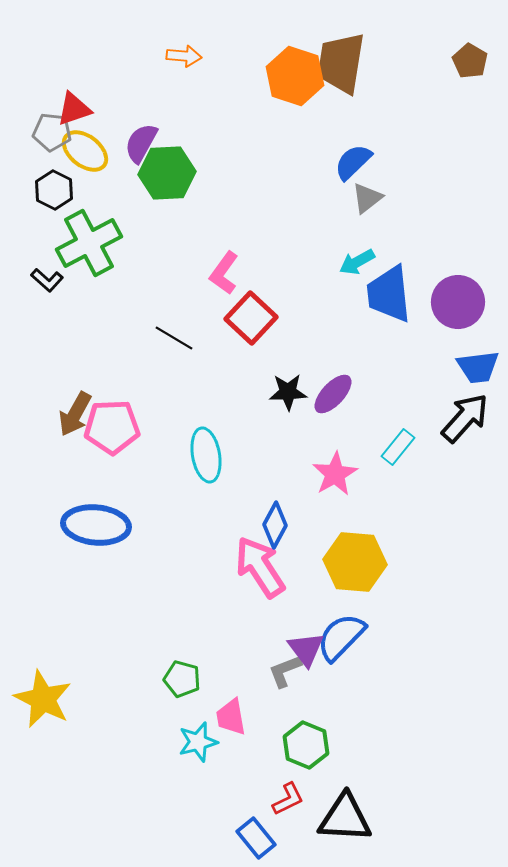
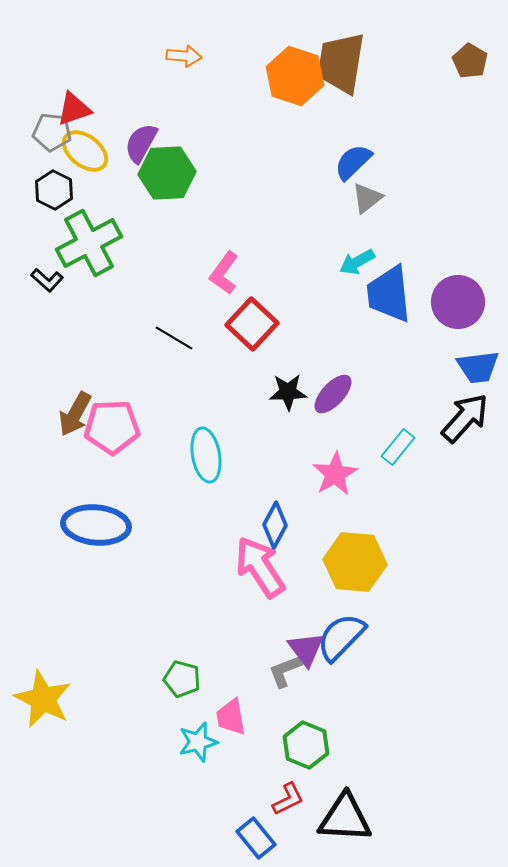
red square at (251, 318): moved 1 px right, 6 px down
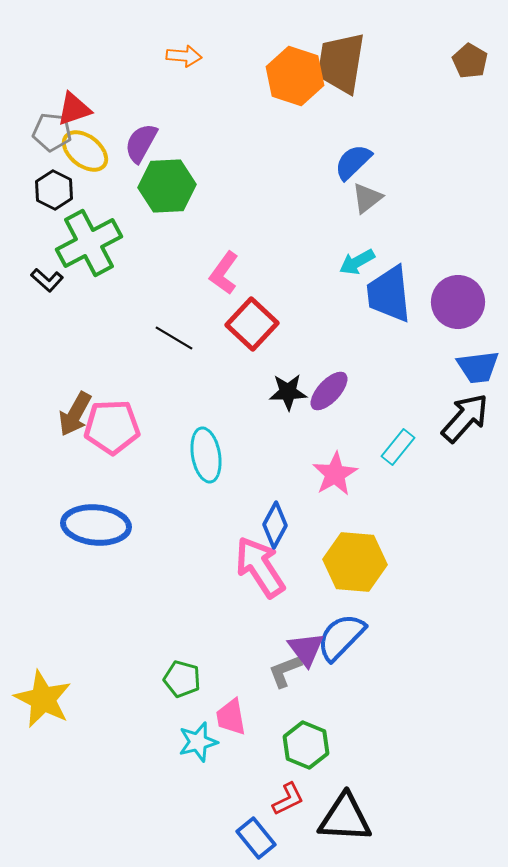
green hexagon at (167, 173): moved 13 px down
purple ellipse at (333, 394): moved 4 px left, 3 px up
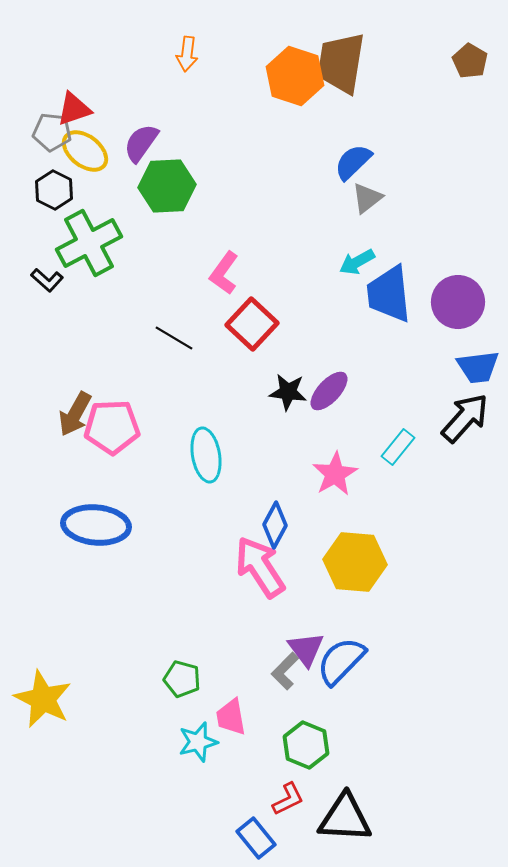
orange arrow at (184, 56): moved 3 px right, 2 px up; rotated 92 degrees clockwise
purple semicircle at (141, 143): rotated 6 degrees clockwise
black star at (288, 392): rotated 9 degrees clockwise
blue semicircle at (341, 637): moved 24 px down
gray L-shape at (285, 671): rotated 24 degrees counterclockwise
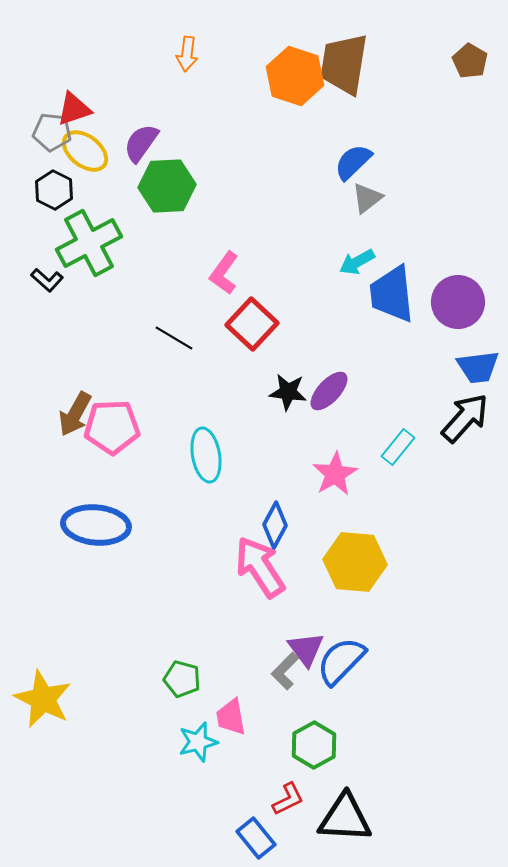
brown trapezoid at (341, 63): moved 3 px right, 1 px down
blue trapezoid at (389, 294): moved 3 px right
green hexagon at (306, 745): moved 8 px right; rotated 9 degrees clockwise
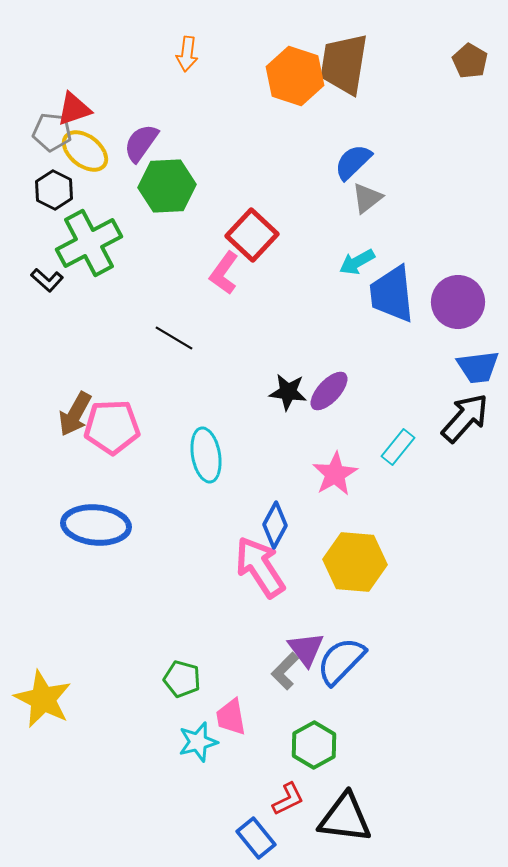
red square at (252, 324): moved 89 px up
black triangle at (345, 818): rotated 4 degrees clockwise
